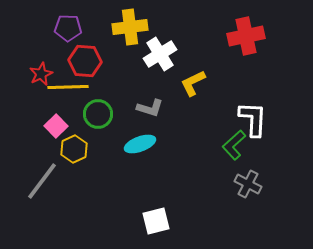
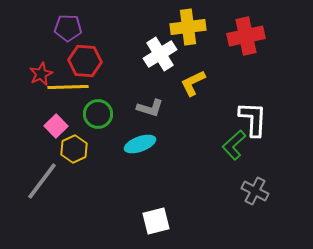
yellow cross: moved 58 px right
gray cross: moved 7 px right, 7 px down
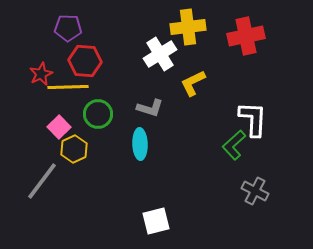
pink square: moved 3 px right, 1 px down
cyan ellipse: rotated 72 degrees counterclockwise
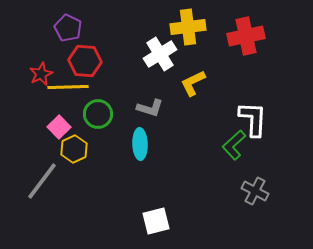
purple pentagon: rotated 24 degrees clockwise
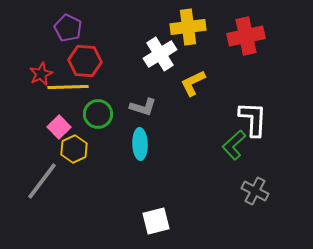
gray L-shape: moved 7 px left, 1 px up
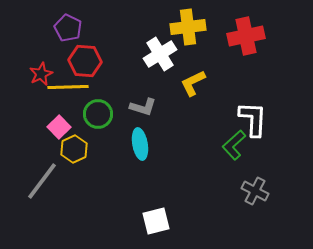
cyan ellipse: rotated 8 degrees counterclockwise
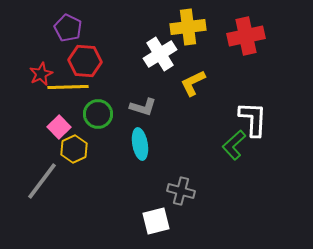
gray cross: moved 74 px left; rotated 12 degrees counterclockwise
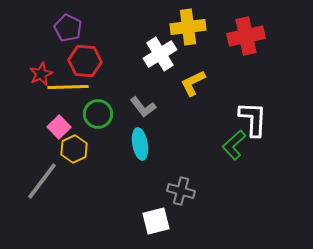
gray L-shape: rotated 36 degrees clockwise
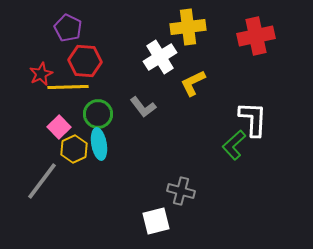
red cross: moved 10 px right
white cross: moved 3 px down
cyan ellipse: moved 41 px left
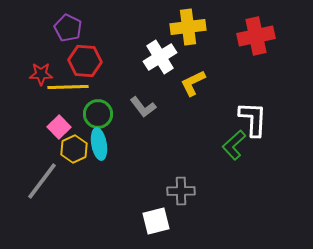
red star: rotated 25 degrees clockwise
gray cross: rotated 16 degrees counterclockwise
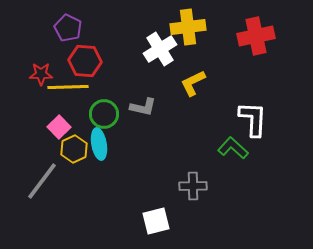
white cross: moved 8 px up
gray L-shape: rotated 40 degrees counterclockwise
green circle: moved 6 px right
green L-shape: moved 1 px left, 3 px down; rotated 84 degrees clockwise
gray cross: moved 12 px right, 5 px up
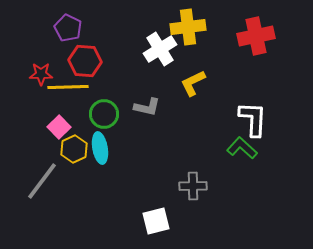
gray L-shape: moved 4 px right
cyan ellipse: moved 1 px right, 4 px down
green L-shape: moved 9 px right
